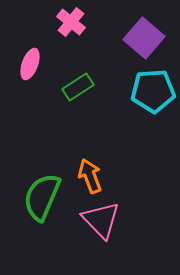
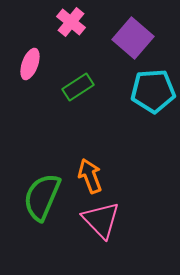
purple square: moved 11 px left
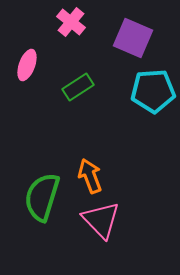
purple square: rotated 18 degrees counterclockwise
pink ellipse: moved 3 px left, 1 px down
green semicircle: rotated 6 degrees counterclockwise
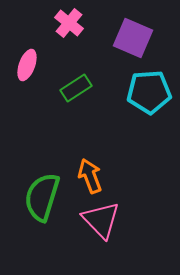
pink cross: moved 2 px left, 1 px down
green rectangle: moved 2 px left, 1 px down
cyan pentagon: moved 4 px left, 1 px down
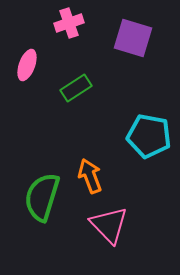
pink cross: rotated 32 degrees clockwise
purple square: rotated 6 degrees counterclockwise
cyan pentagon: moved 44 px down; rotated 15 degrees clockwise
pink triangle: moved 8 px right, 5 px down
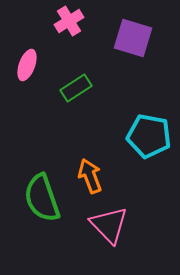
pink cross: moved 2 px up; rotated 12 degrees counterclockwise
green semicircle: moved 1 px down; rotated 36 degrees counterclockwise
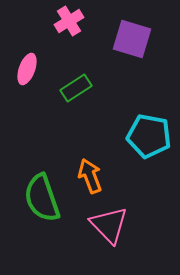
purple square: moved 1 px left, 1 px down
pink ellipse: moved 4 px down
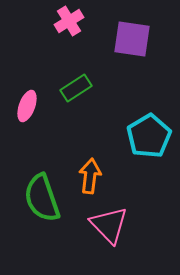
purple square: rotated 9 degrees counterclockwise
pink ellipse: moved 37 px down
cyan pentagon: rotated 30 degrees clockwise
orange arrow: rotated 28 degrees clockwise
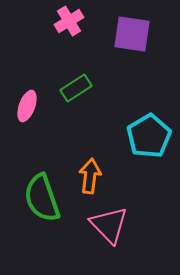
purple square: moved 5 px up
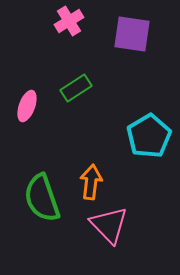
orange arrow: moved 1 px right, 6 px down
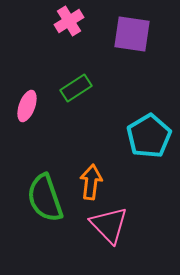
green semicircle: moved 3 px right
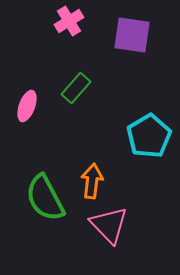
purple square: moved 1 px down
green rectangle: rotated 16 degrees counterclockwise
orange arrow: moved 1 px right, 1 px up
green semicircle: rotated 9 degrees counterclockwise
